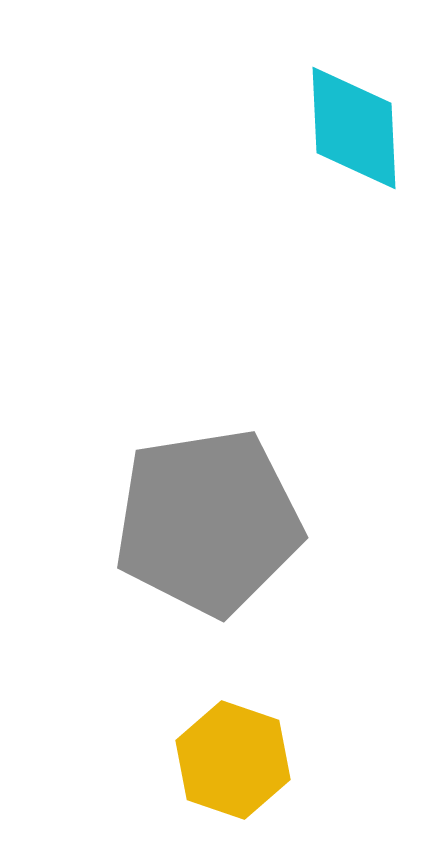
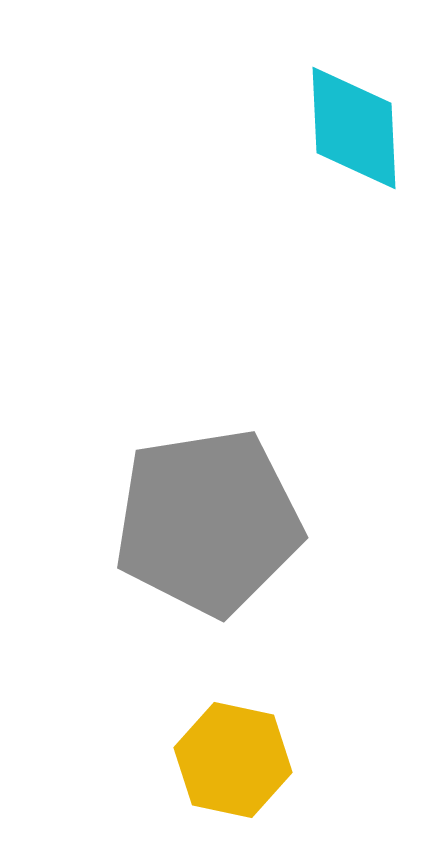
yellow hexagon: rotated 7 degrees counterclockwise
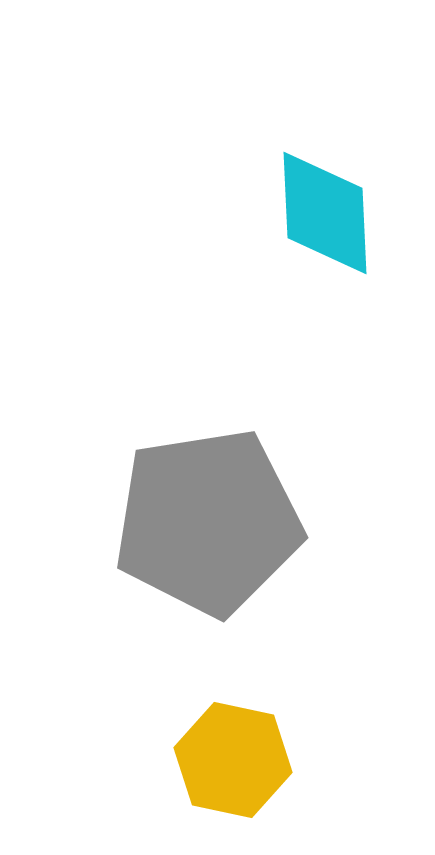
cyan diamond: moved 29 px left, 85 px down
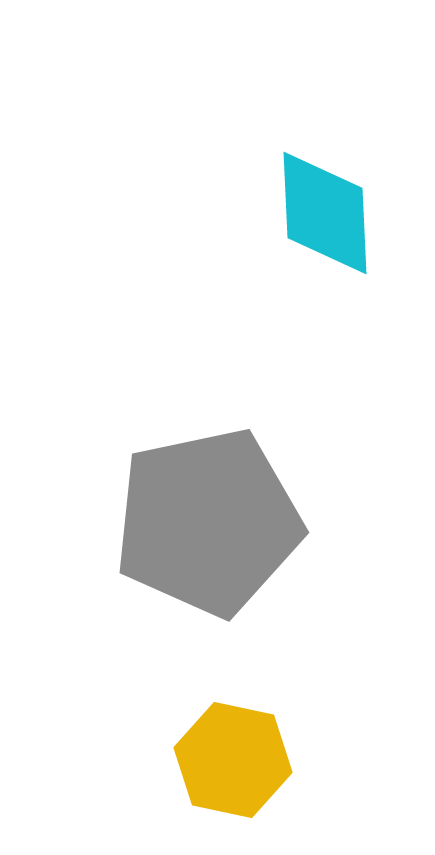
gray pentagon: rotated 3 degrees counterclockwise
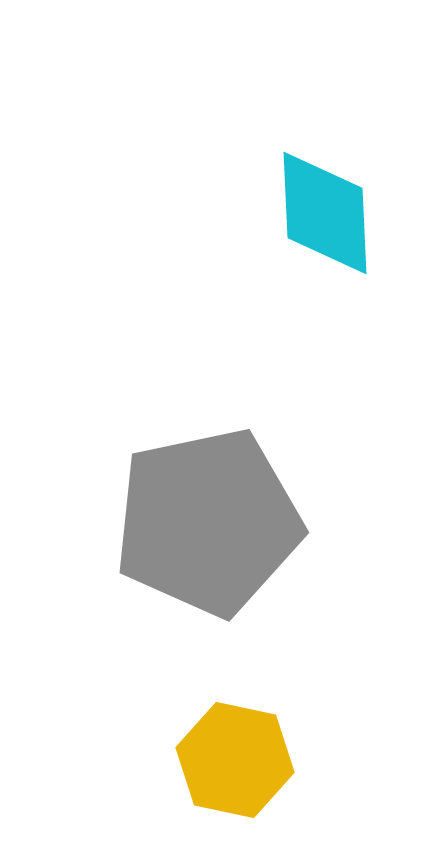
yellow hexagon: moved 2 px right
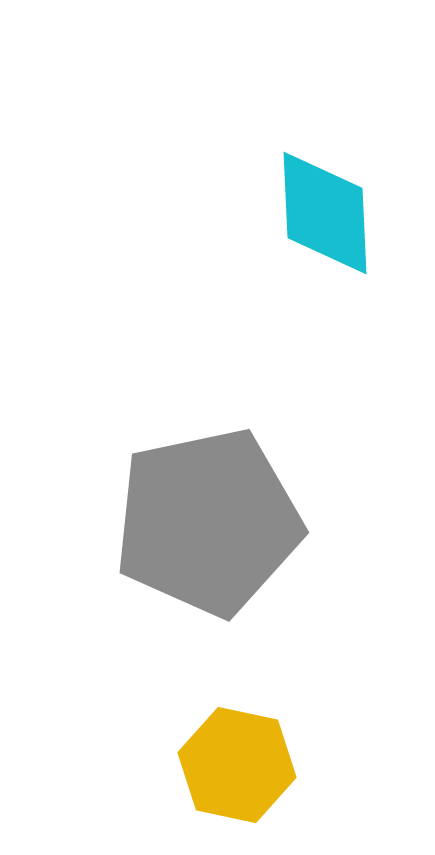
yellow hexagon: moved 2 px right, 5 px down
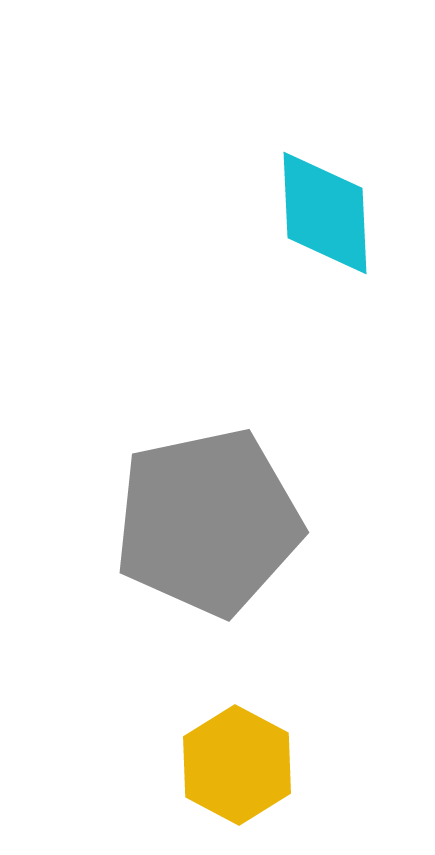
yellow hexagon: rotated 16 degrees clockwise
